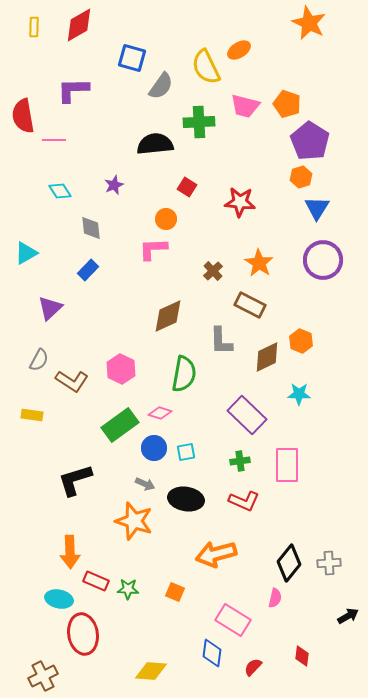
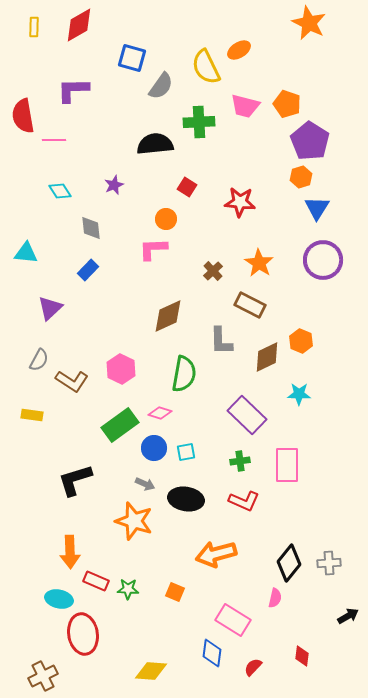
cyan triangle at (26, 253): rotated 35 degrees clockwise
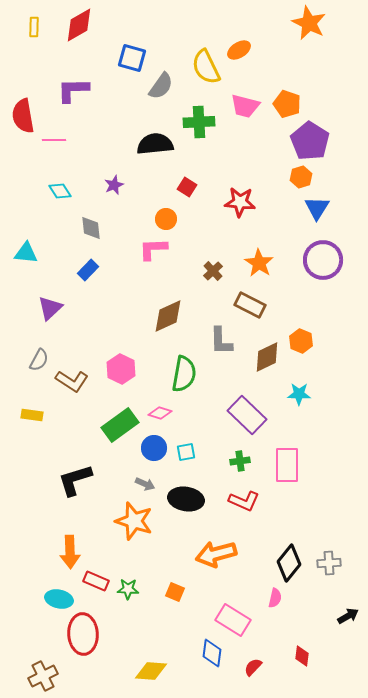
red ellipse at (83, 634): rotated 6 degrees clockwise
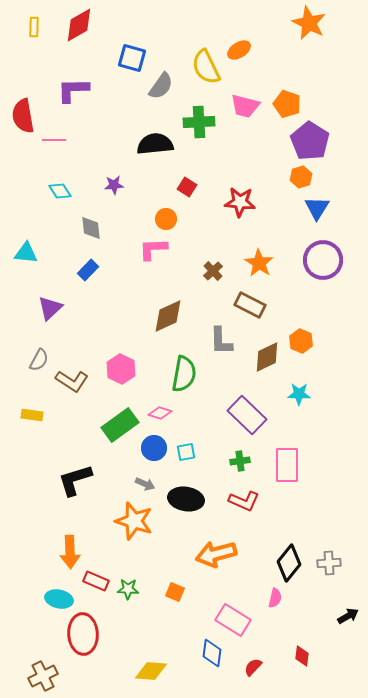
purple star at (114, 185): rotated 18 degrees clockwise
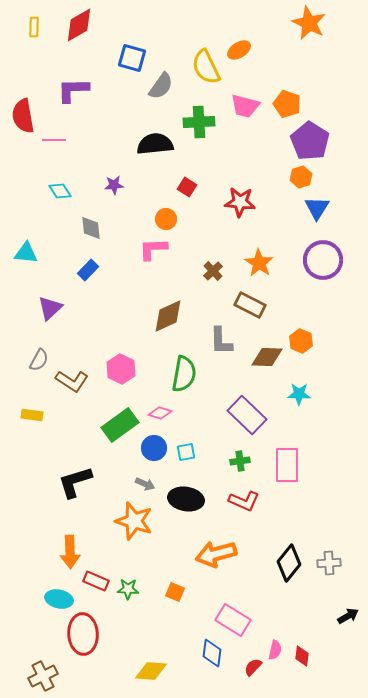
brown diamond at (267, 357): rotated 28 degrees clockwise
black L-shape at (75, 480): moved 2 px down
pink semicircle at (275, 598): moved 52 px down
